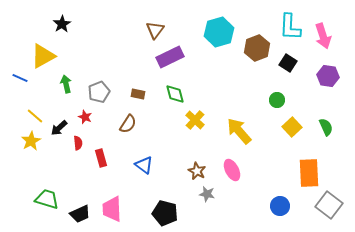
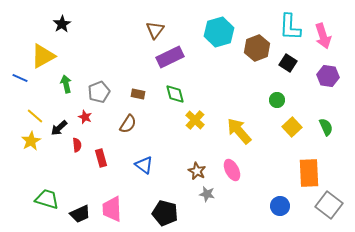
red semicircle: moved 1 px left, 2 px down
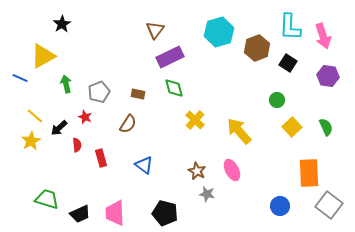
green diamond: moved 1 px left, 6 px up
pink trapezoid: moved 3 px right, 4 px down
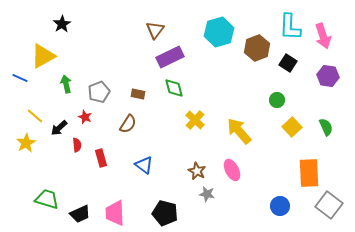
yellow star: moved 5 px left, 2 px down
